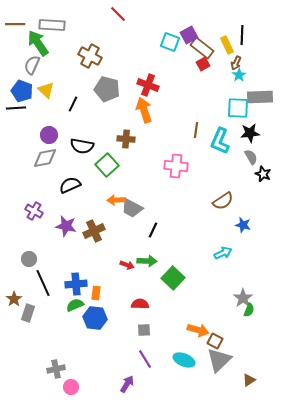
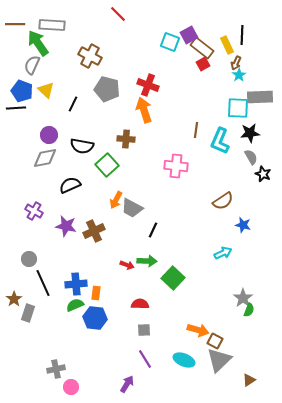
orange arrow at (116, 200): rotated 60 degrees counterclockwise
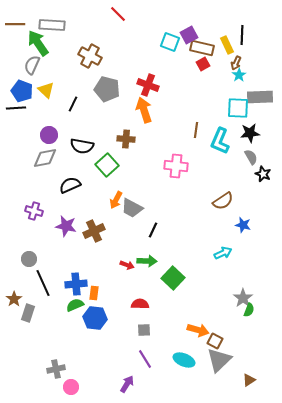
brown rectangle at (202, 48): rotated 25 degrees counterclockwise
purple cross at (34, 211): rotated 12 degrees counterclockwise
orange rectangle at (96, 293): moved 2 px left
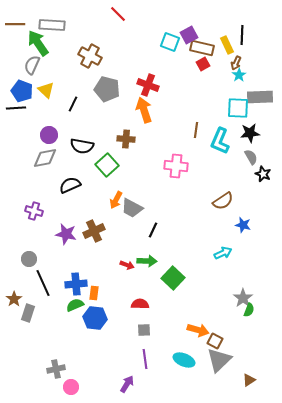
purple star at (66, 226): moved 8 px down
purple line at (145, 359): rotated 24 degrees clockwise
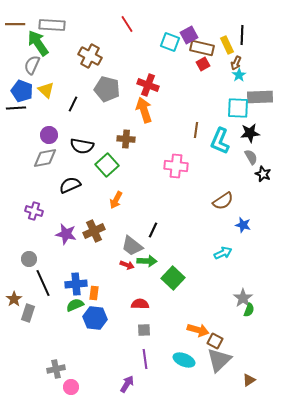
red line at (118, 14): moved 9 px right, 10 px down; rotated 12 degrees clockwise
gray trapezoid at (132, 208): moved 38 px down; rotated 10 degrees clockwise
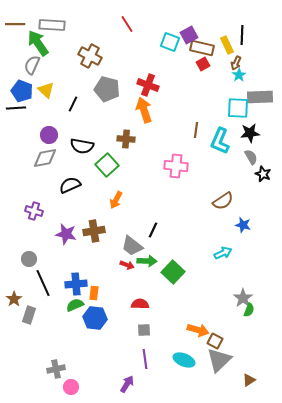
brown cross at (94, 231): rotated 15 degrees clockwise
green square at (173, 278): moved 6 px up
gray rectangle at (28, 313): moved 1 px right, 2 px down
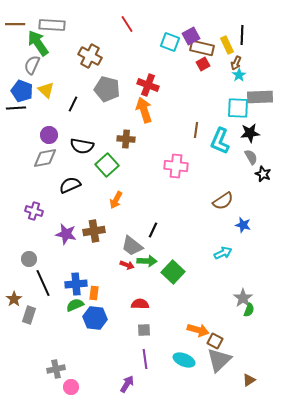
purple square at (189, 35): moved 2 px right, 1 px down
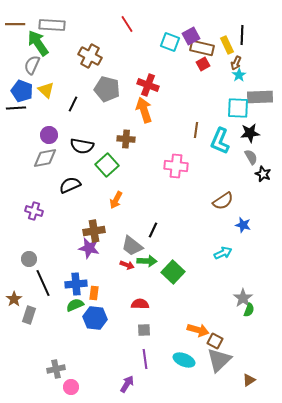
purple star at (66, 234): moved 23 px right, 14 px down
